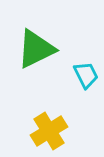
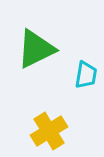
cyan trapezoid: rotated 36 degrees clockwise
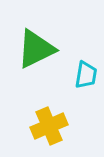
yellow cross: moved 5 px up; rotated 9 degrees clockwise
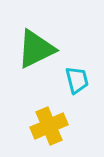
cyan trapezoid: moved 9 px left, 5 px down; rotated 24 degrees counterclockwise
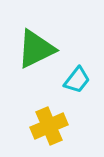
cyan trapezoid: rotated 52 degrees clockwise
